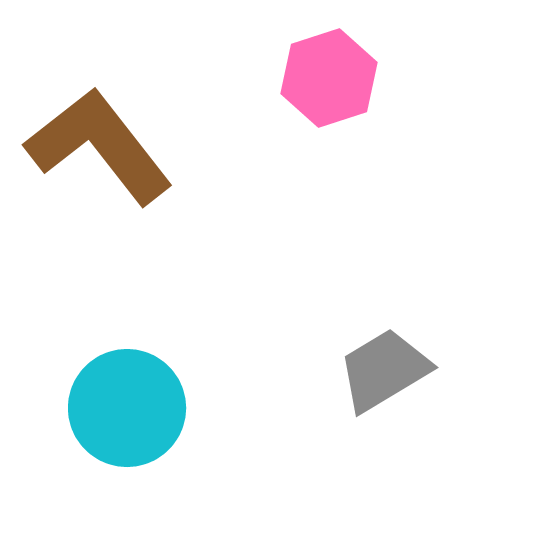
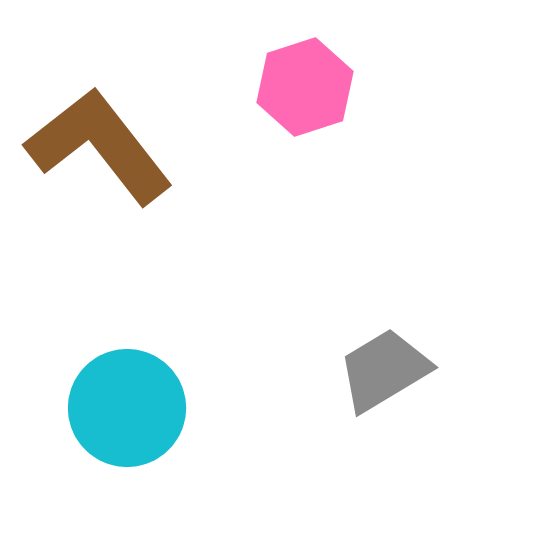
pink hexagon: moved 24 px left, 9 px down
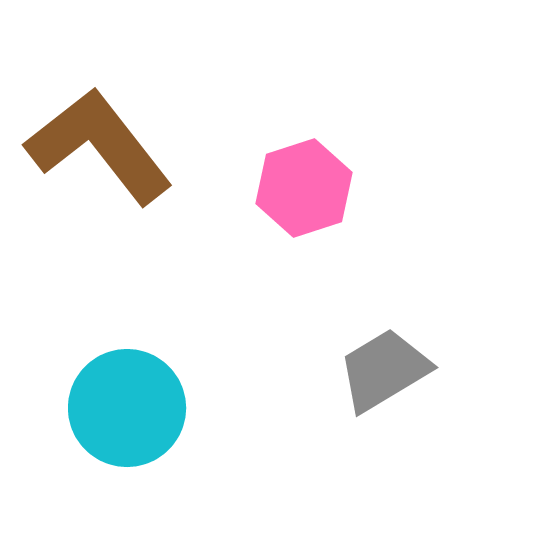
pink hexagon: moved 1 px left, 101 px down
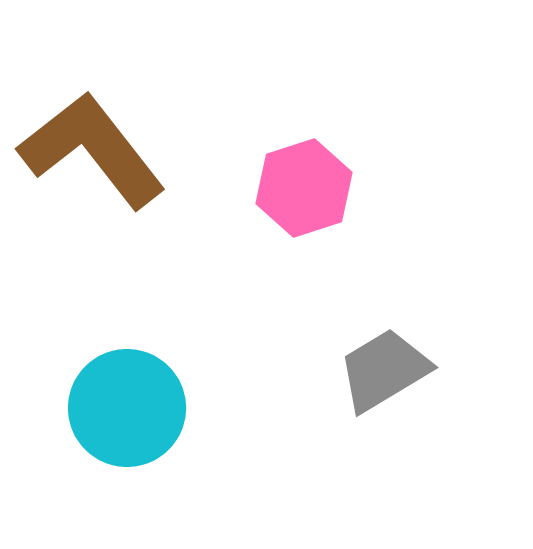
brown L-shape: moved 7 px left, 4 px down
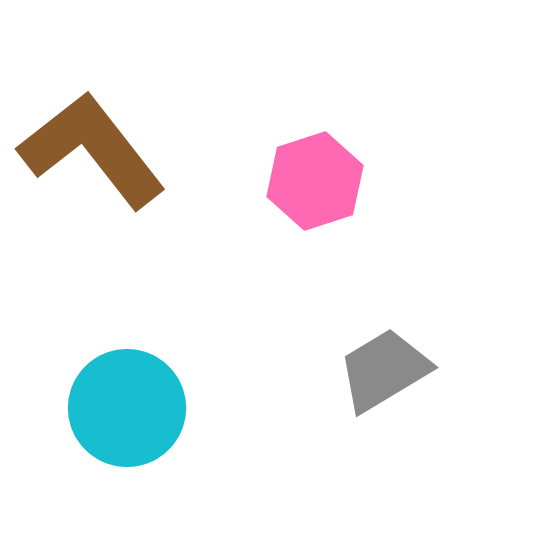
pink hexagon: moved 11 px right, 7 px up
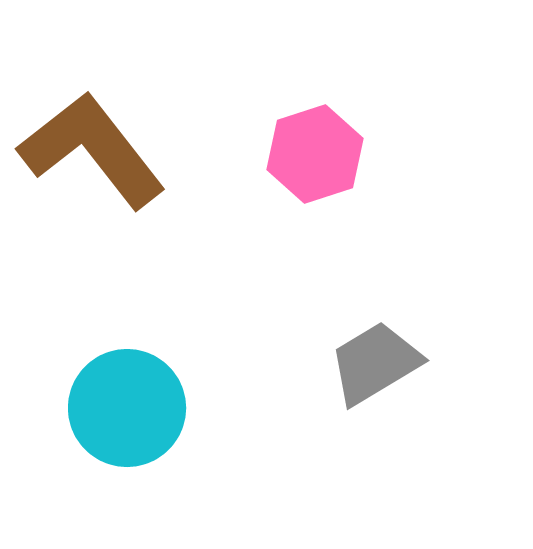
pink hexagon: moved 27 px up
gray trapezoid: moved 9 px left, 7 px up
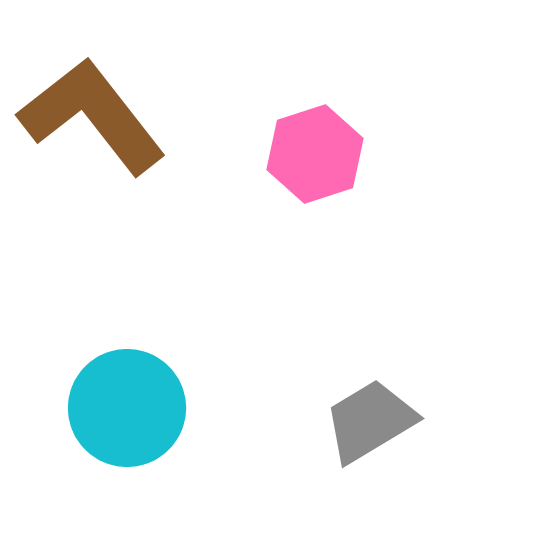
brown L-shape: moved 34 px up
gray trapezoid: moved 5 px left, 58 px down
